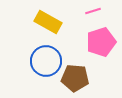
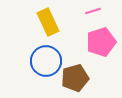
yellow rectangle: rotated 36 degrees clockwise
brown pentagon: rotated 20 degrees counterclockwise
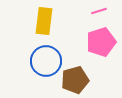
pink line: moved 6 px right
yellow rectangle: moved 4 px left, 1 px up; rotated 32 degrees clockwise
brown pentagon: moved 2 px down
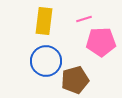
pink line: moved 15 px left, 8 px down
pink pentagon: rotated 16 degrees clockwise
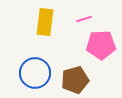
yellow rectangle: moved 1 px right, 1 px down
pink pentagon: moved 3 px down
blue circle: moved 11 px left, 12 px down
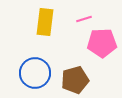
pink pentagon: moved 1 px right, 2 px up
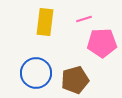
blue circle: moved 1 px right
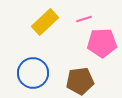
yellow rectangle: rotated 40 degrees clockwise
blue circle: moved 3 px left
brown pentagon: moved 5 px right, 1 px down; rotated 8 degrees clockwise
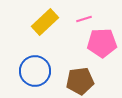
blue circle: moved 2 px right, 2 px up
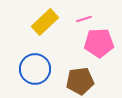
pink pentagon: moved 3 px left
blue circle: moved 2 px up
